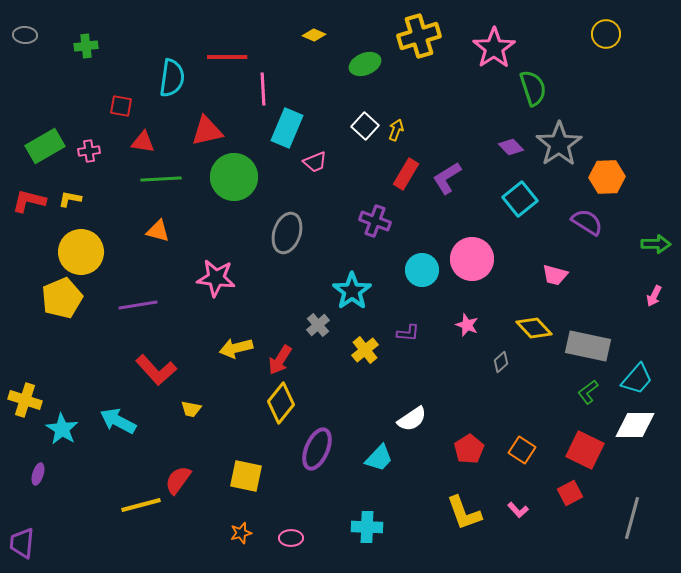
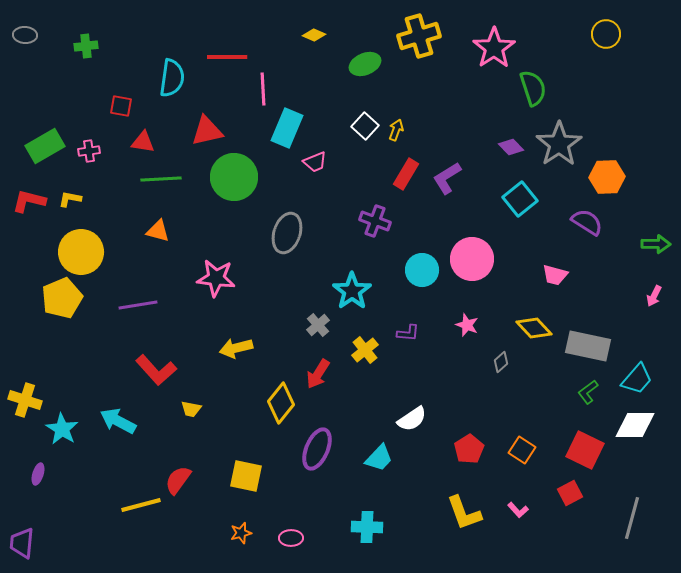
red arrow at (280, 360): moved 38 px right, 14 px down
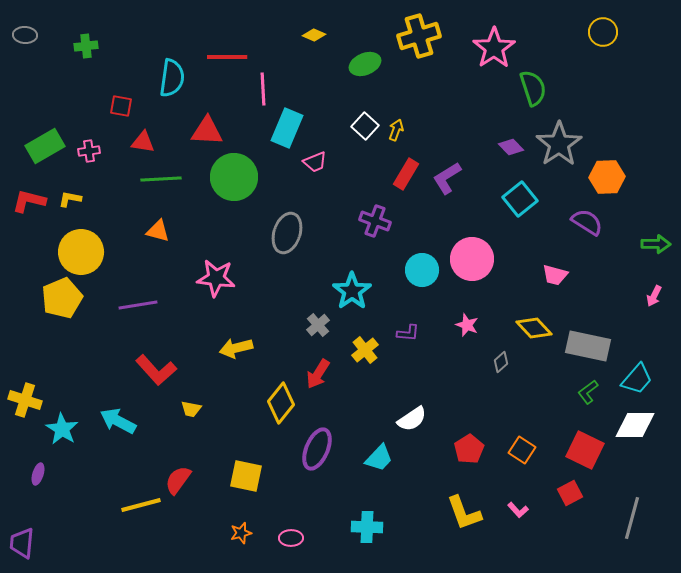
yellow circle at (606, 34): moved 3 px left, 2 px up
red triangle at (207, 131): rotated 16 degrees clockwise
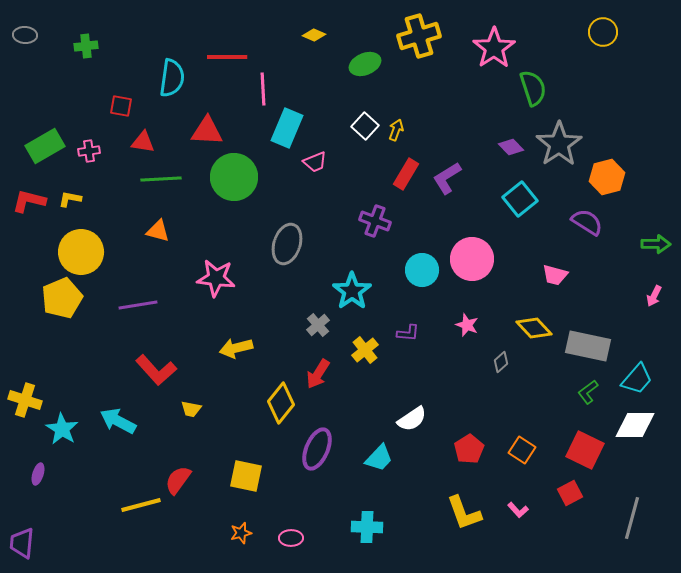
orange hexagon at (607, 177): rotated 12 degrees counterclockwise
gray ellipse at (287, 233): moved 11 px down
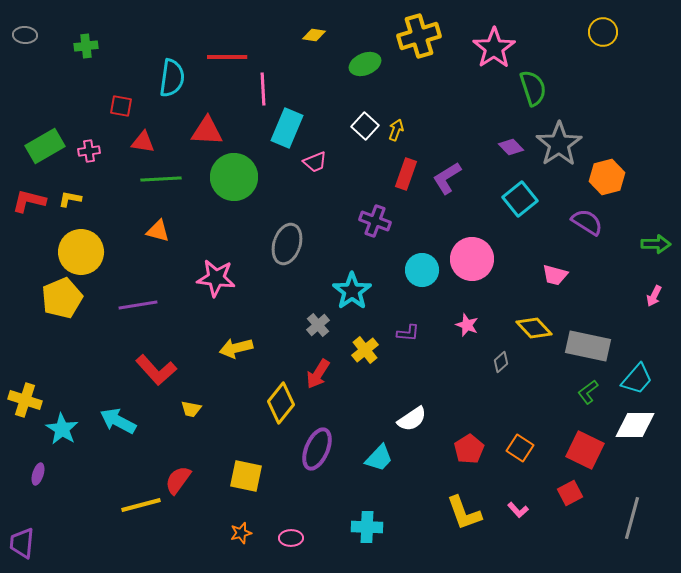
yellow diamond at (314, 35): rotated 15 degrees counterclockwise
red rectangle at (406, 174): rotated 12 degrees counterclockwise
orange square at (522, 450): moved 2 px left, 2 px up
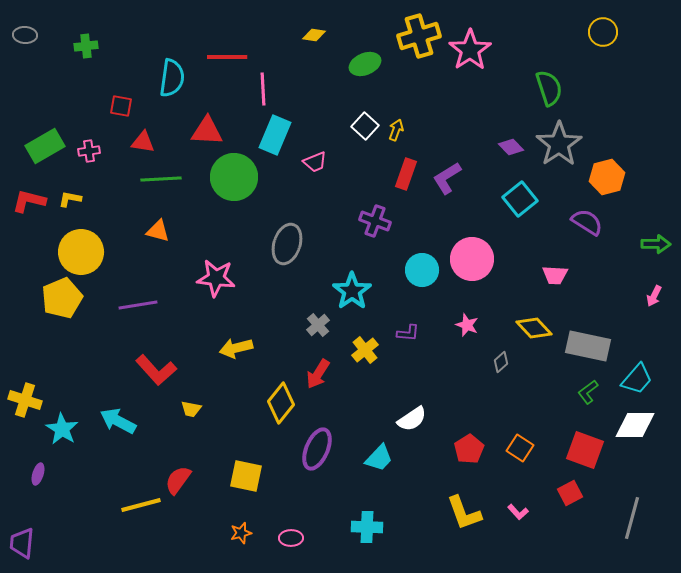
pink star at (494, 48): moved 24 px left, 2 px down
green semicircle at (533, 88): moved 16 px right
cyan rectangle at (287, 128): moved 12 px left, 7 px down
pink trapezoid at (555, 275): rotated 12 degrees counterclockwise
red square at (585, 450): rotated 6 degrees counterclockwise
pink L-shape at (518, 510): moved 2 px down
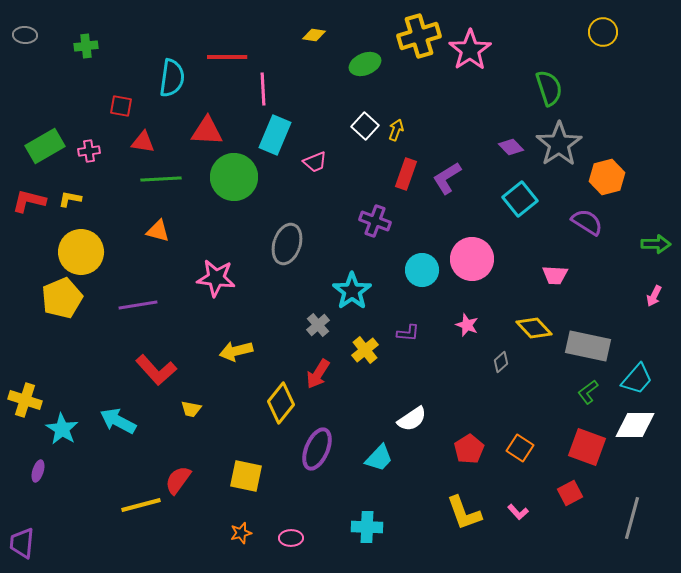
yellow arrow at (236, 348): moved 3 px down
red square at (585, 450): moved 2 px right, 3 px up
purple ellipse at (38, 474): moved 3 px up
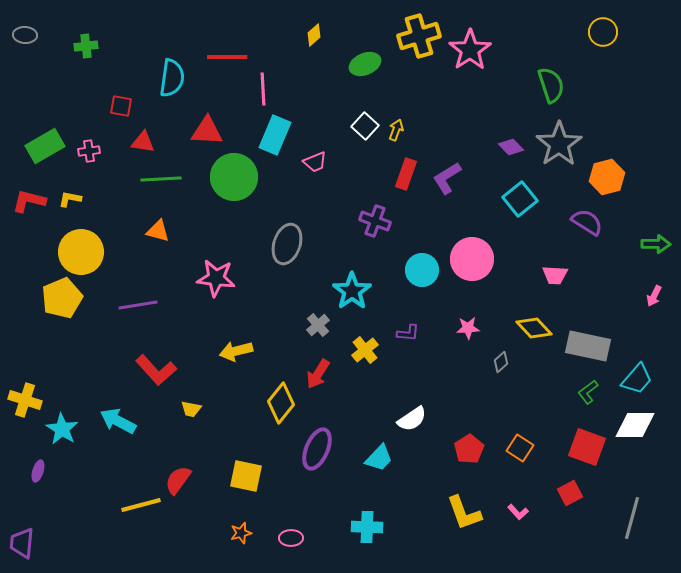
yellow diamond at (314, 35): rotated 50 degrees counterclockwise
green semicircle at (549, 88): moved 2 px right, 3 px up
pink star at (467, 325): moved 1 px right, 3 px down; rotated 25 degrees counterclockwise
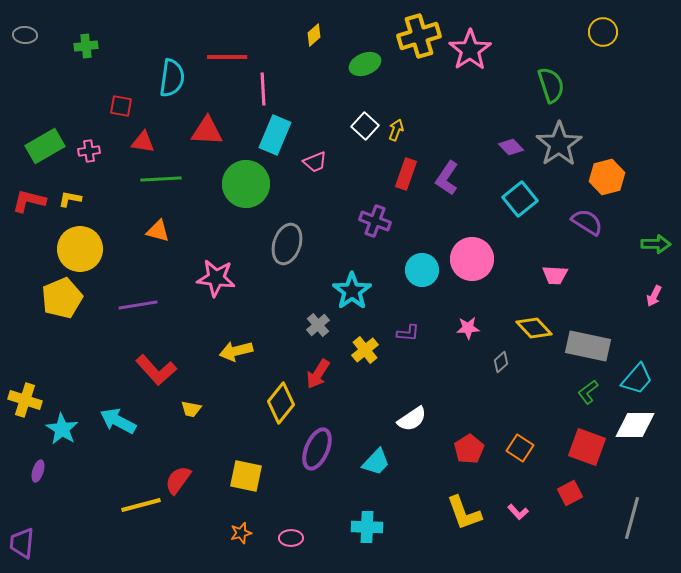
green circle at (234, 177): moved 12 px right, 7 px down
purple L-shape at (447, 178): rotated 24 degrees counterclockwise
yellow circle at (81, 252): moved 1 px left, 3 px up
cyan trapezoid at (379, 458): moved 3 px left, 4 px down
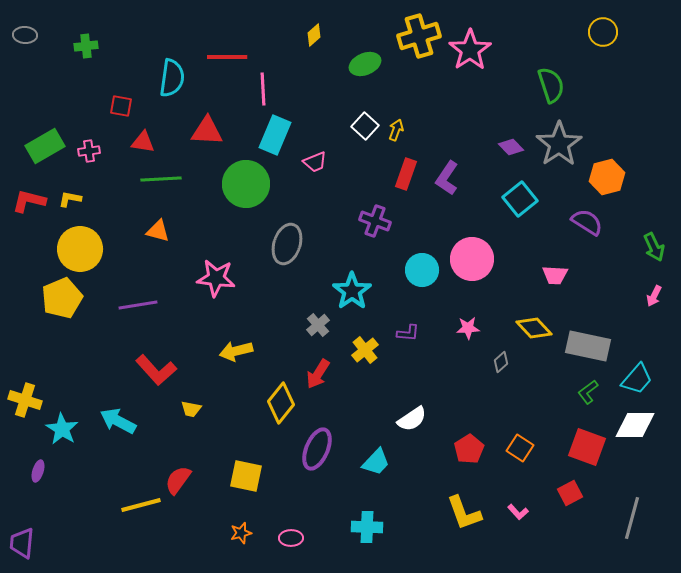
green arrow at (656, 244): moved 2 px left, 3 px down; rotated 64 degrees clockwise
